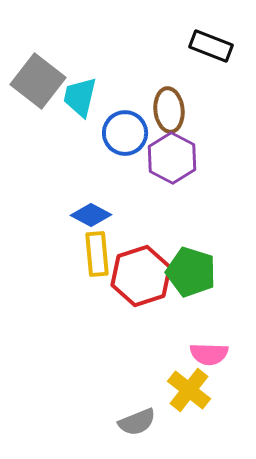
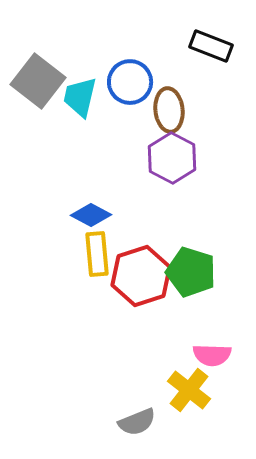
blue circle: moved 5 px right, 51 px up
pink semicircle: moved 3 px right, 1 px down
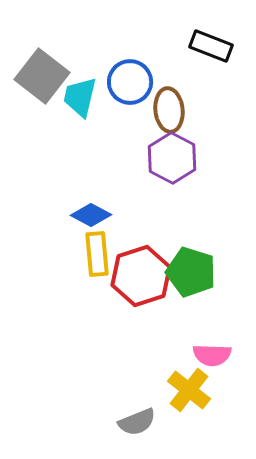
gray square: moved 4 px right, 5 px up
